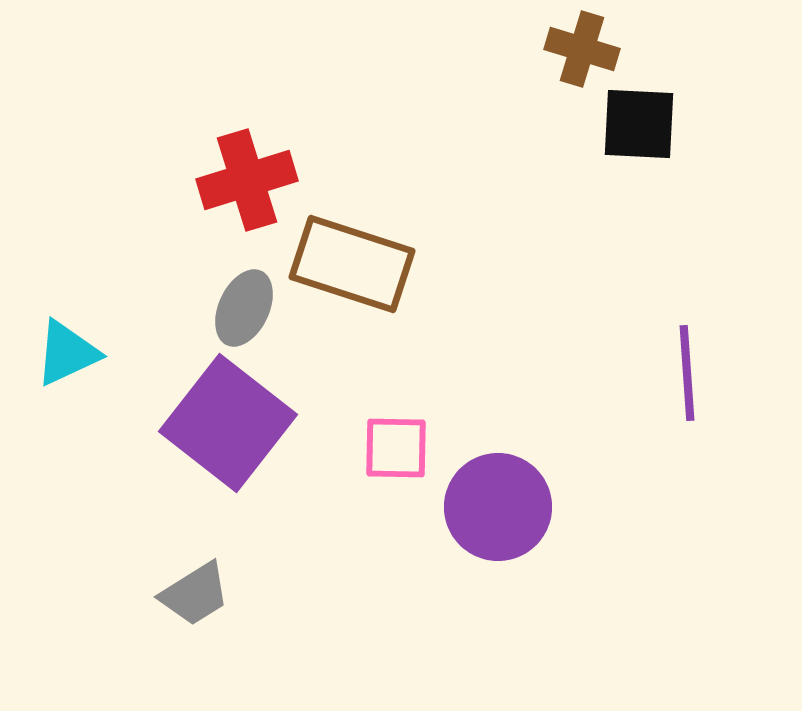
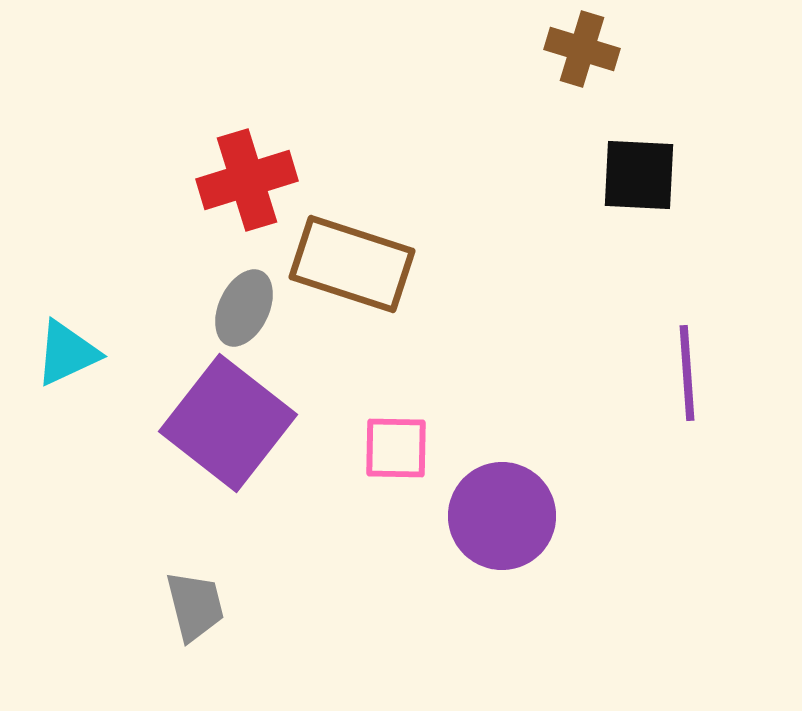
black square: moved 51 px down
purple circle: moved 4 px right, 9 px down
gray trapezoid: moved 12 px down; rotated 72 degrees counterclockwise
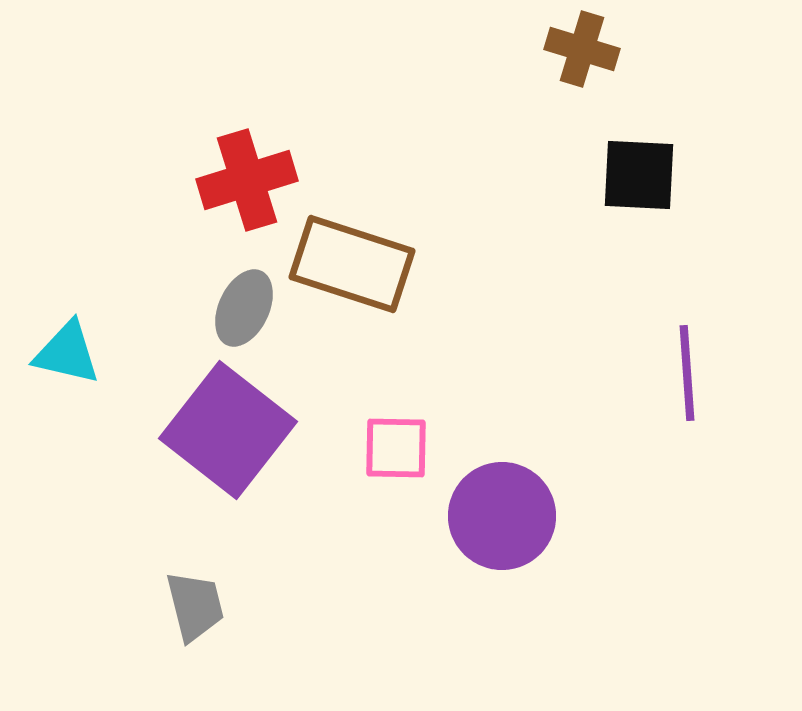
cyan triangle: rotated 38 degrees clockwise
purple square: moved 7 px down
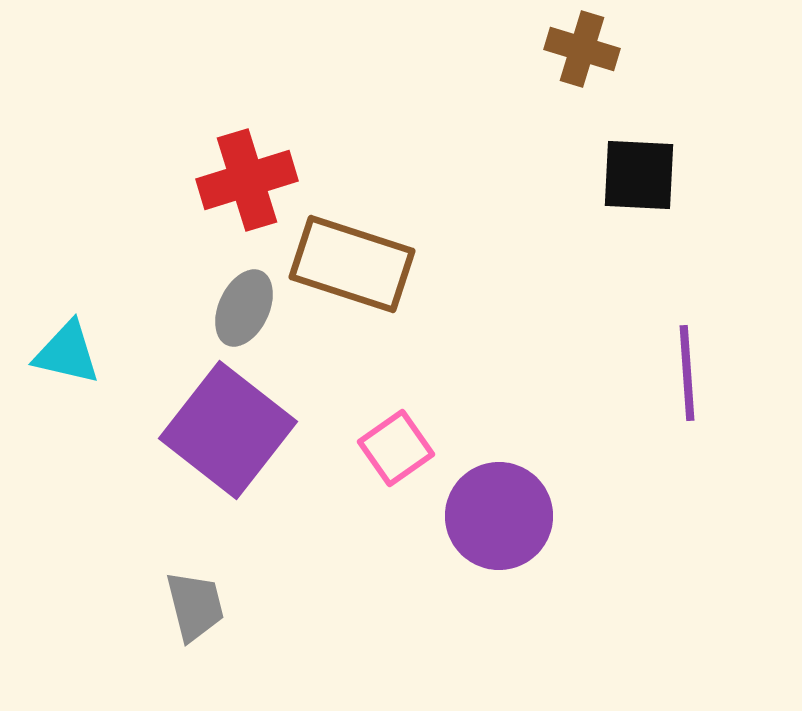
pink square: rotated 36 degrees counterclockwise
purple circle: moved 3 px left
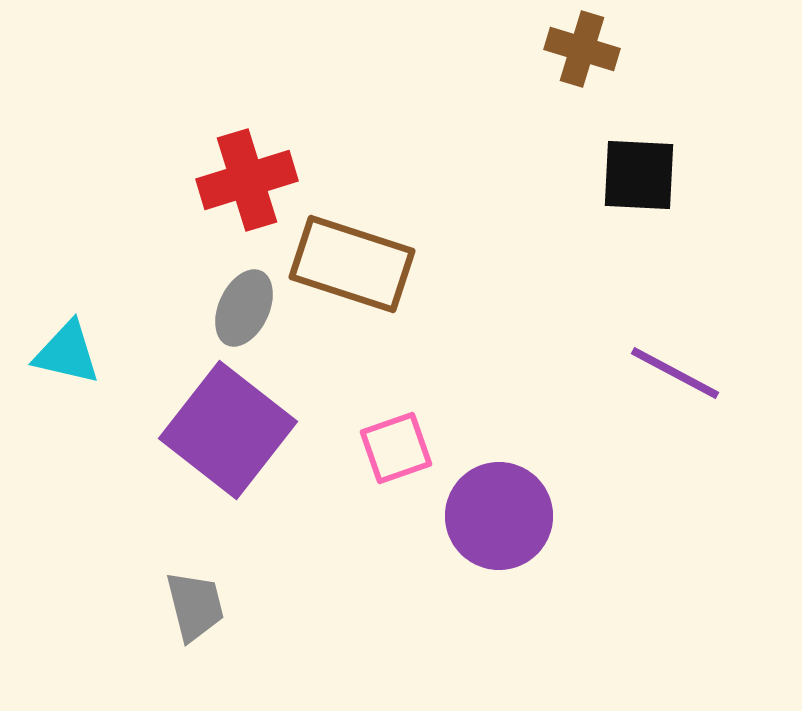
purple line: moved 12 px left; rotated 58 degrees counterclockwise
pink square: rotated 16 degrees clockwise
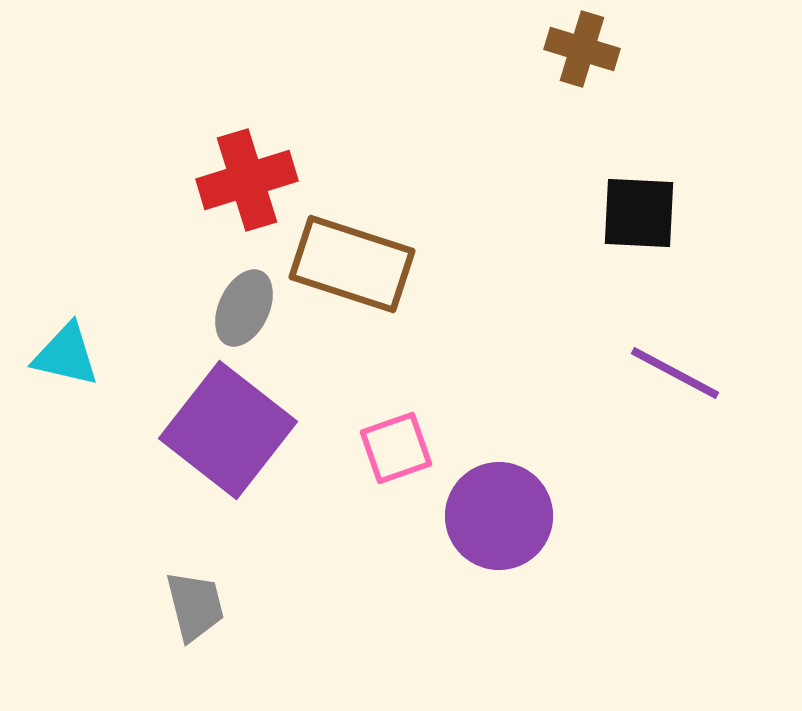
black square: moved 38 px down
cyan triangle: moved 1 px left, 2 px down
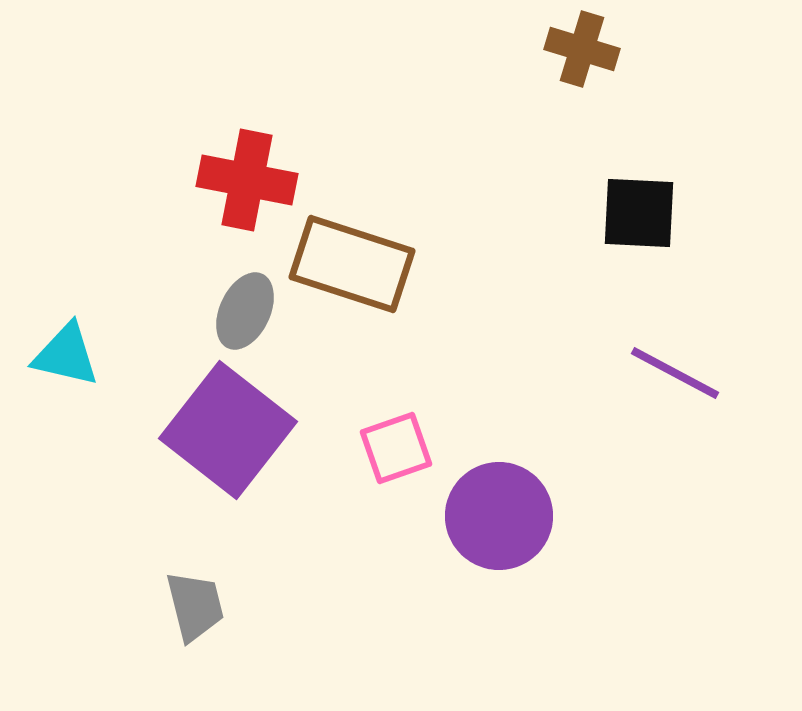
red cross: rotated 28 degrees clockwise
gray ellipse: moved 1 px right, 3 px down
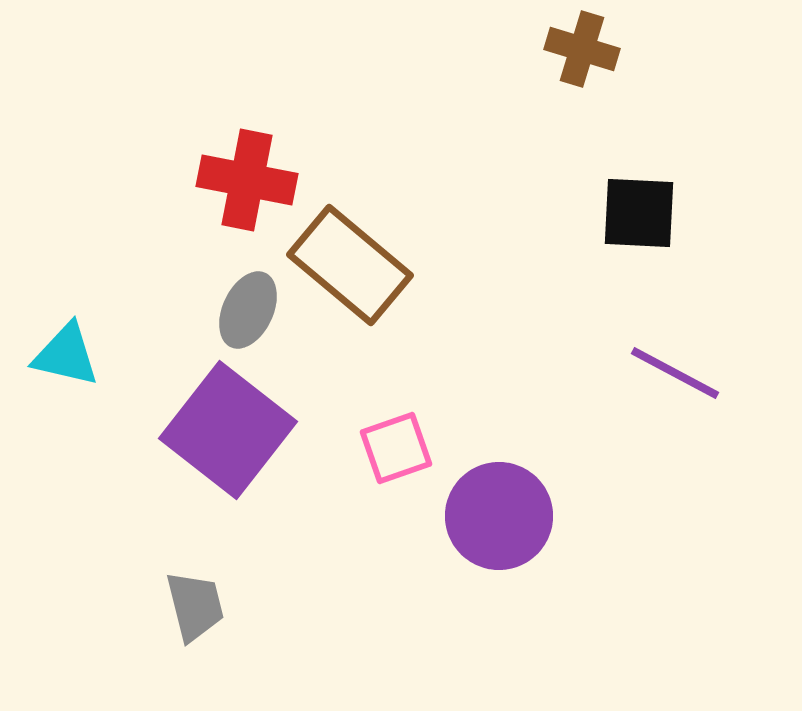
brown rectangle: moved 2 px left, 1 px down; rotated 22 degrees clockwise
gray ellipse: moved 3 px right, 1 px up
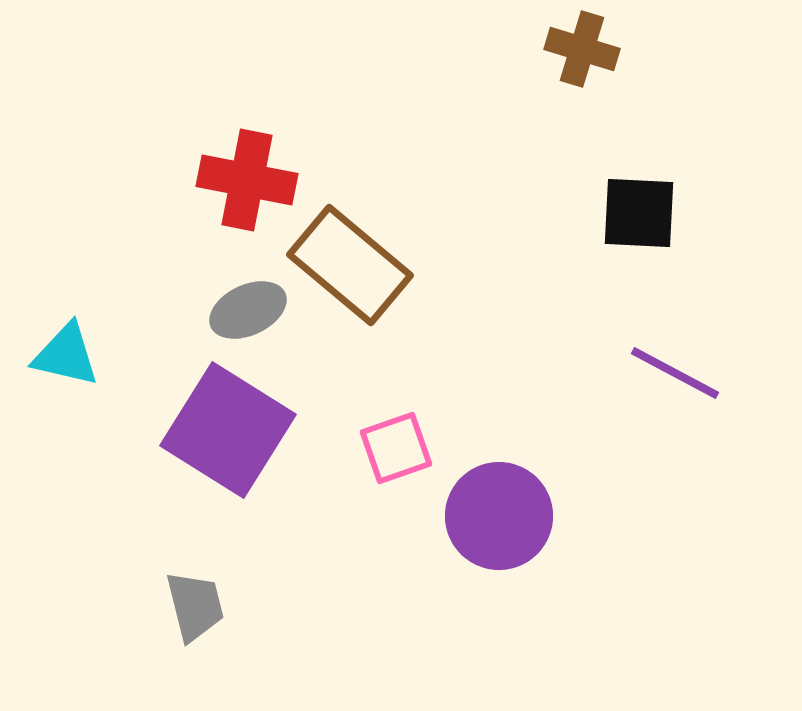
gray ellipse: rotated 40 degrees clockwise
purple square: rotated 6 degrees counterclockwise
